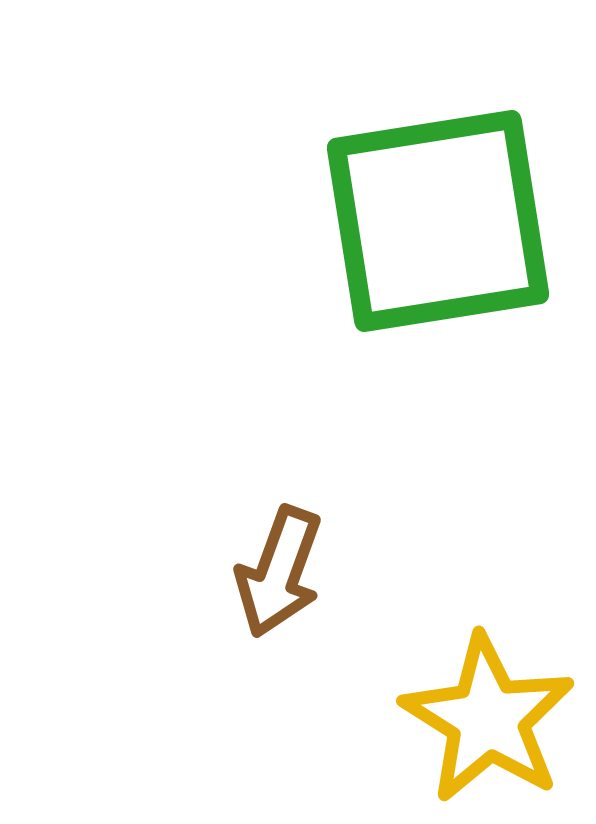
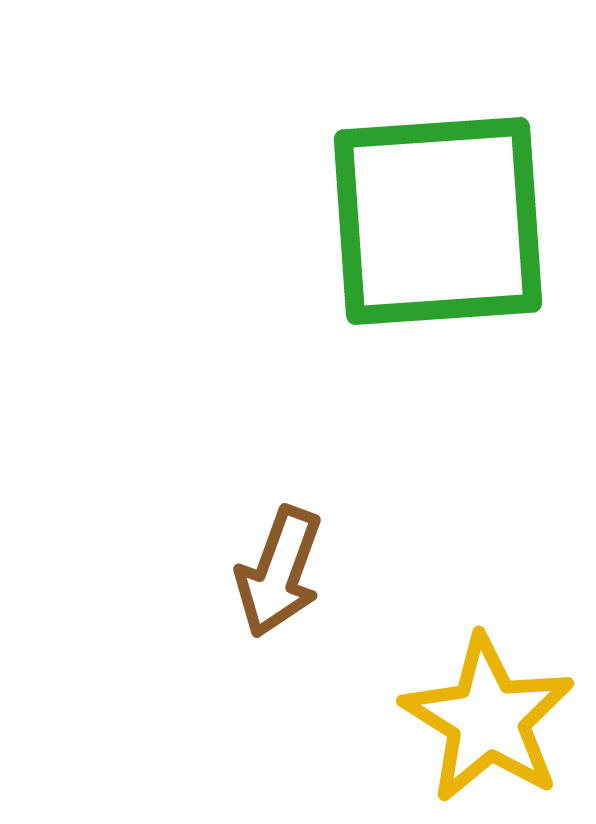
green square: rotated 5 degrees clockwise
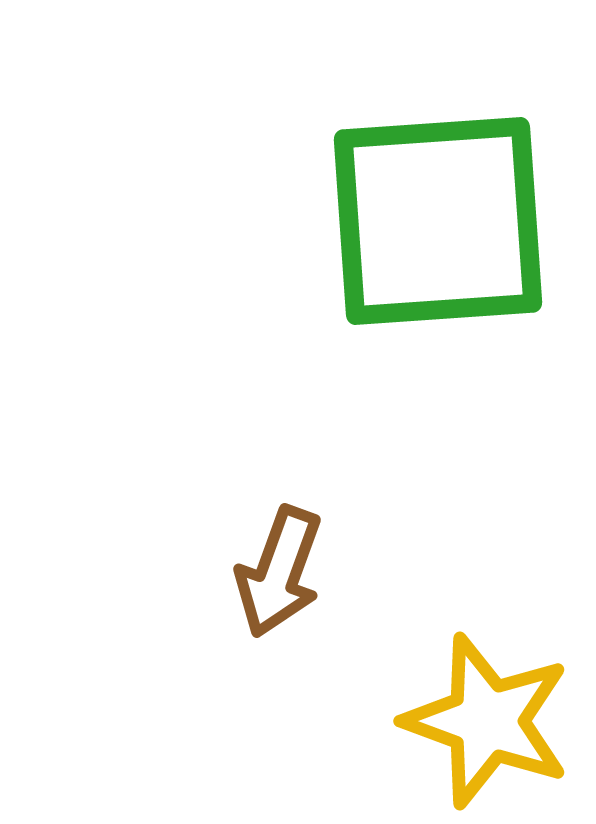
yellow star: moved 1 px left, 2 px down; rotated 12 degrees counterclockwise
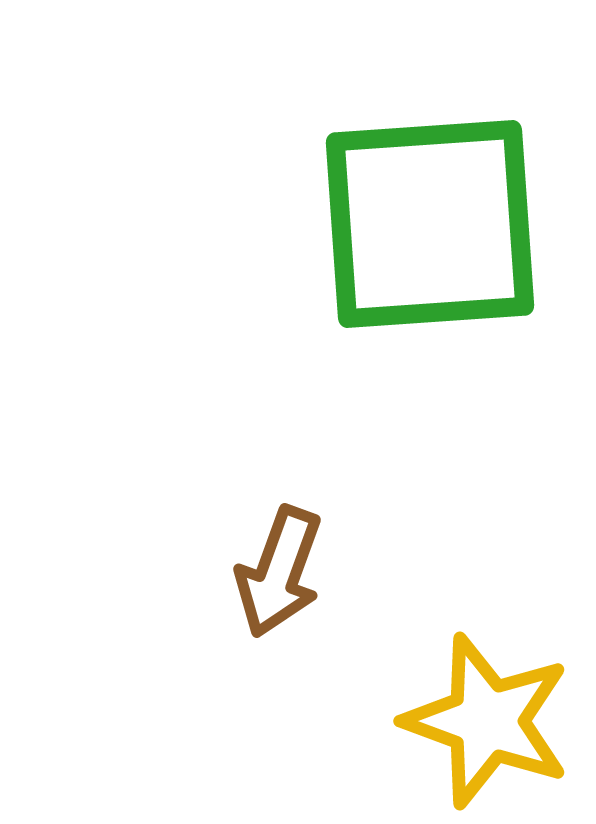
green square: moved 8 px left, 3 px down
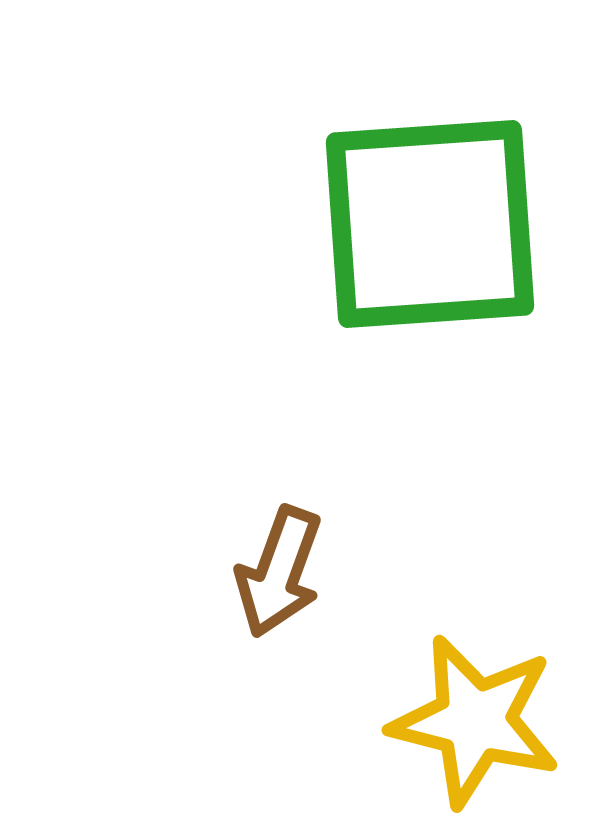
yellow star: moved 12 px left; rotated 6 degrees counterclockwise
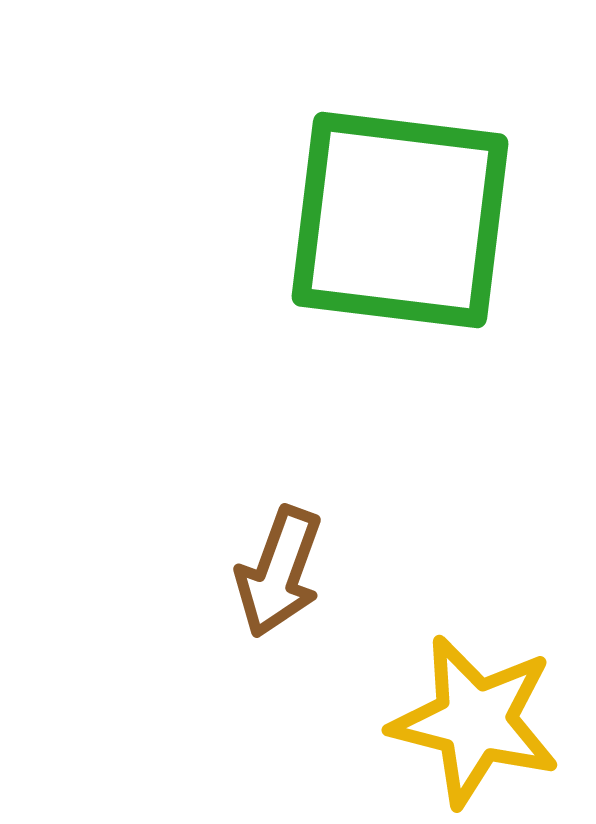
green square: moved 30 px left, 4 px up; rotated 11 degrees clockwise
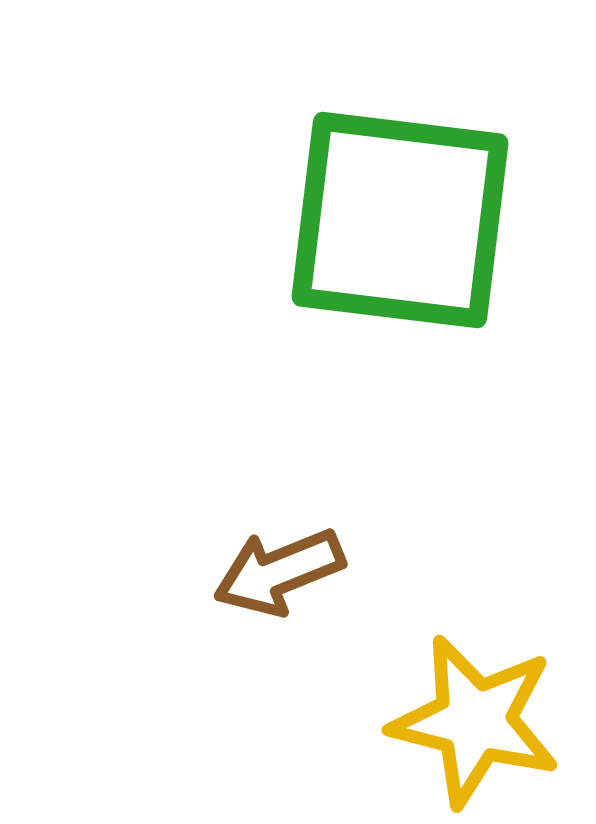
brown arrow: rotated 48 degrees clockwise
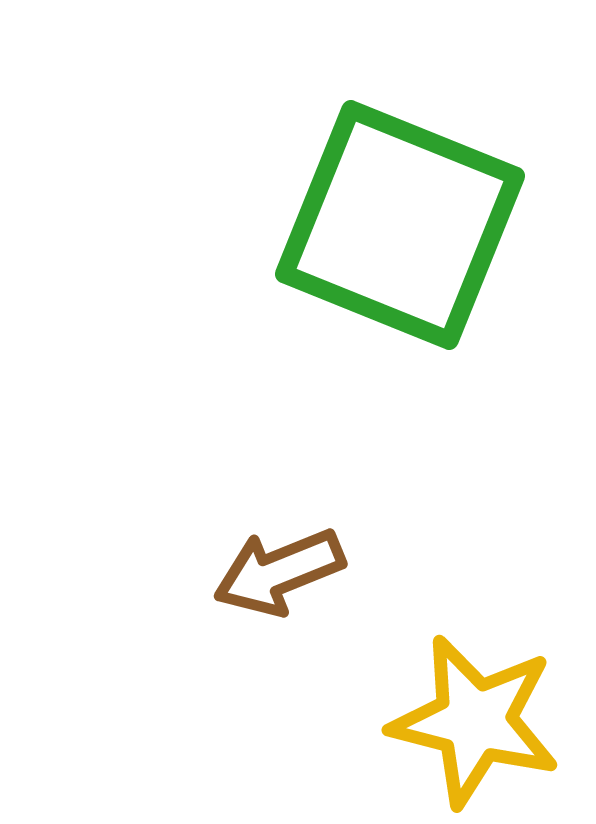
green square: moved 5 px down; rotated 15 degrees clockwise
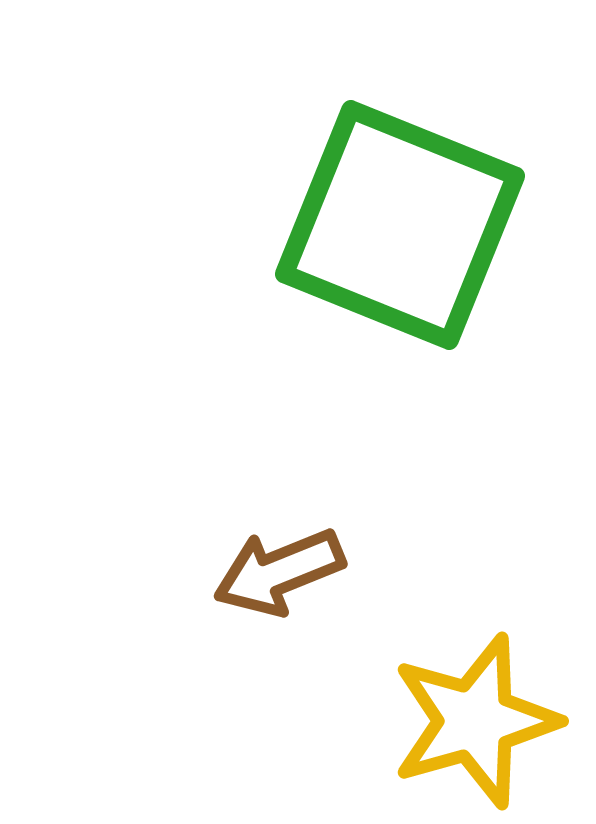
yellow star: rotated 30 degrees counterclockwise
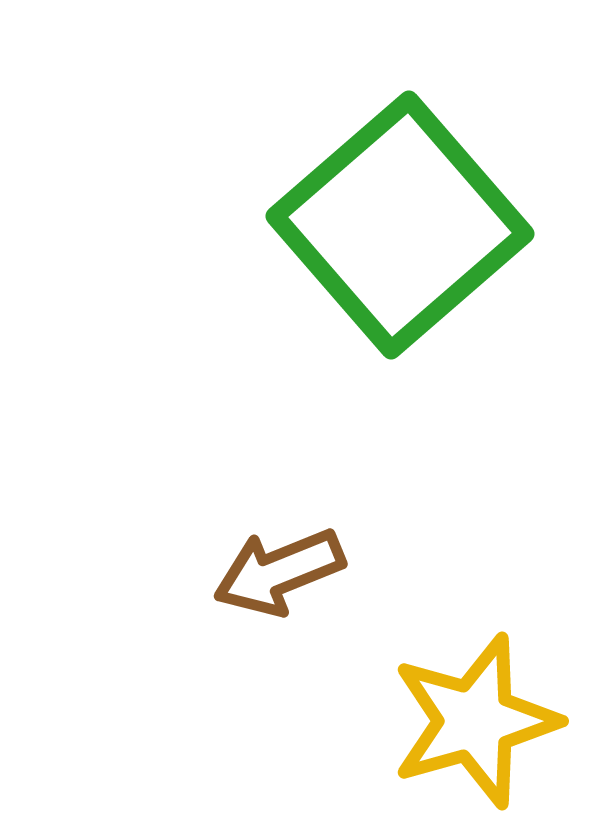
green square: rotated 27 degrees clockwise
